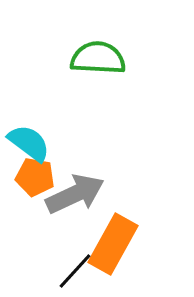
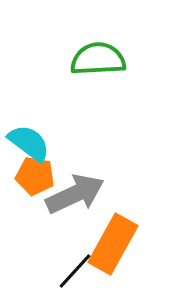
green semicircle: moved 1 px down; rotated 6 degrees counterclockwise
orange pentagon: moved 1 px up
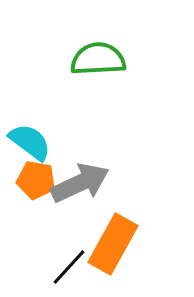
cyan semicircle: moved 1 px right, 1 px up
orange pentagon: moved 1 px right, 4 px down
gray arrow: moved 5 px right, 11 px up
black line: moved 6 px left, 4 px up
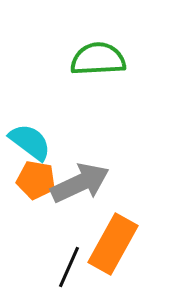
black line: rotated 18 degrees counterclockwise
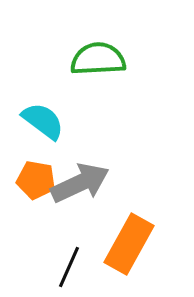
cyan semicircle: moved 13 px right, 21 px up
orange rectangle: moved 16 px right
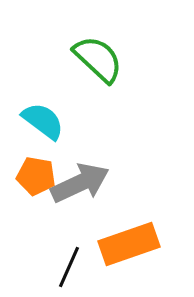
green semicircle: rotated 46 degrees clockwise
orange pentagon: moved 4 px up
orange rectangle: rotated 42 degrees clockwise
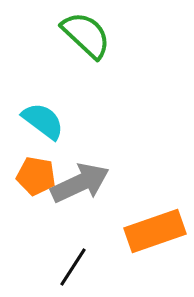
green semicircle: moved 12 px left, 24 px up
orange rectangle: moved 26 px right, 13 px up
black line: moved 4 px right; rotated 9 degrees clockwise
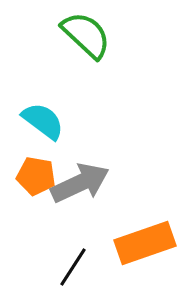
orange rectangle: moved 10 px left, 12 px down
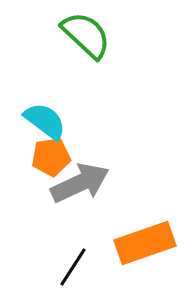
cyan semicircle: moved 2 px right
orange pentagon: moved 15 px right, 19 px up; rotated 18 degrees counterclockwise
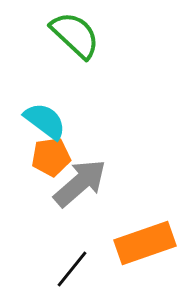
green semicircle: moved 11 px left
gray arrow: rotated 16 degrees counterclockwise
black line: moved 1 px left, 2 px down; rotated 6 degrees clockwise
